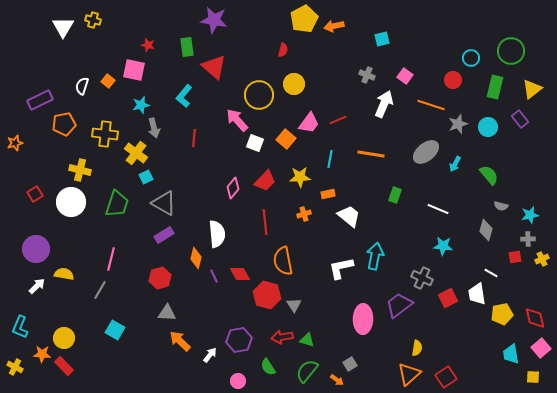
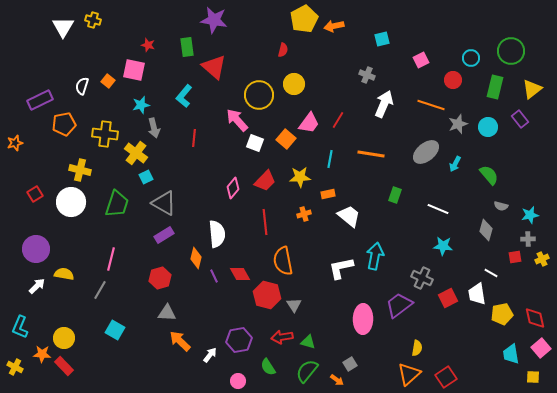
pink square at (405, 76): moved 16 px right, 16 px up; rotated 28 degrees clockwise
red line at (338, 120): rotated 36 degrees counterclockwise
green triangle at (307, 340): moved 1 px right, 2 px down
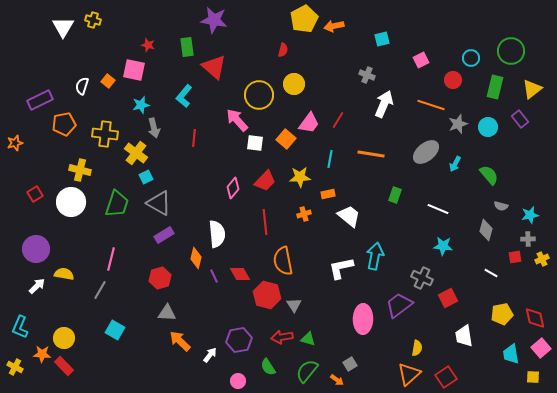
white square at (255, 143): rotated 12 degrees counterclockwise
gray triangle at (164, 203): moved 5 px left
white trapezoid at (477, 294): moved 13 px left, 42 px down
green triangle at (308, 342): moved 3 px up
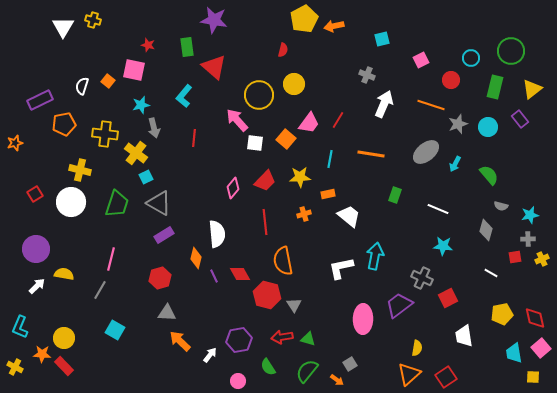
red circle at (453, 80): moved 2 px left
cyan trapezoid at (511, 354): moved 3 px right, 1 px up
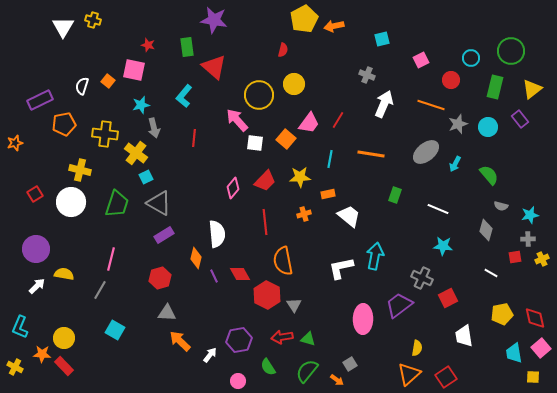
red hexagon at (267, 295): rotated 12 degrees clockwise
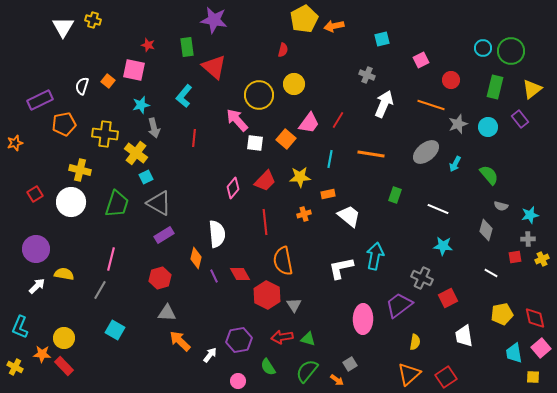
cyan circle at (471, 58): moved 12 px right, 10 px up
yellow semicircle at (417, 348): moved 2 px left, 6 px up
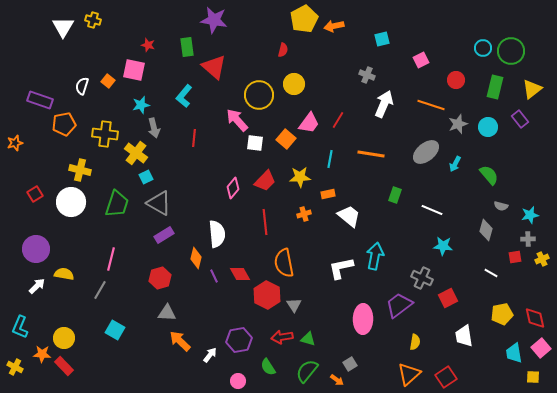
red circle at (451, 80): moved 5 px right
purple rectangle at (40, 100): rotated 45 degrees clockwise
white line at (438, 209): moved 6 px left, 1 px down
orange semicircle at (283, 261): moved 1 px right, 2 px down
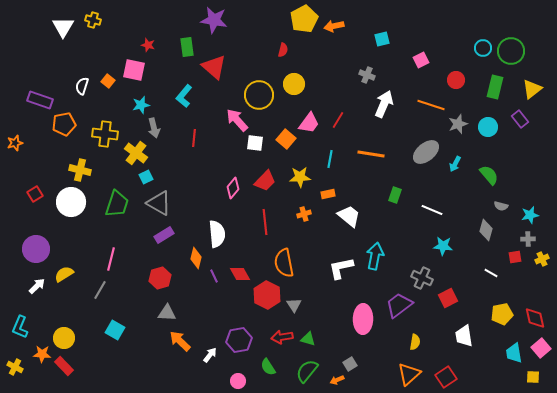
yellow semicircle at (64, 274): rotated 42 degrees counterclockwise
orange arrow at (337, 380): rotated 120 degrees clockwise
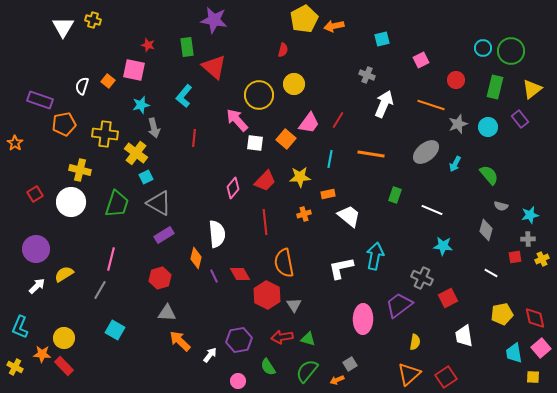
orange star at (15, 143): rotated 21 degrees counterclockwise
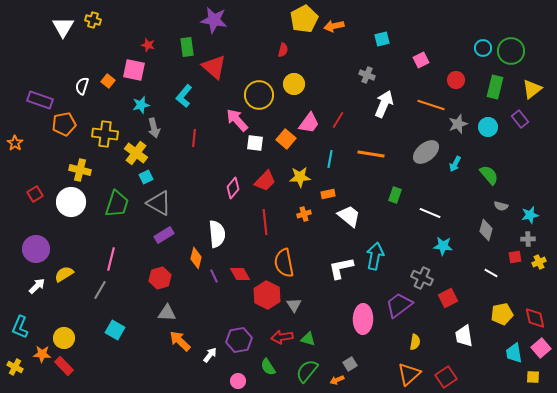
white line at (432, 210): moved 2 px left, 3 px down
yellow cross at (542, 259): moved 3 px left, 3 px down
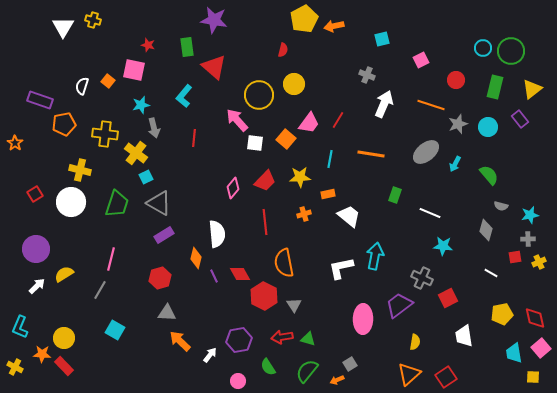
red hexagon at (267, 295): moved 3 px left, 1 px down
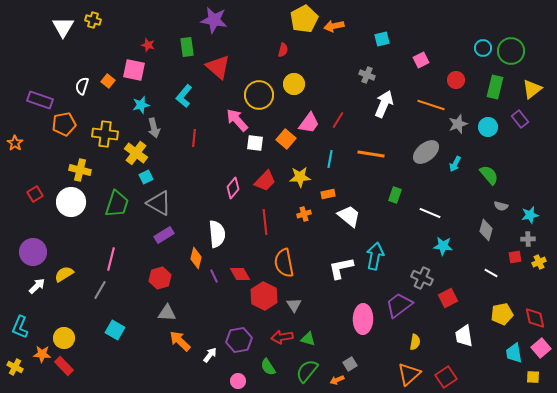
red triangle at (214, 67): moved 4 px right
purple circle at (36, 249): moved 3 px left, 3 px down
